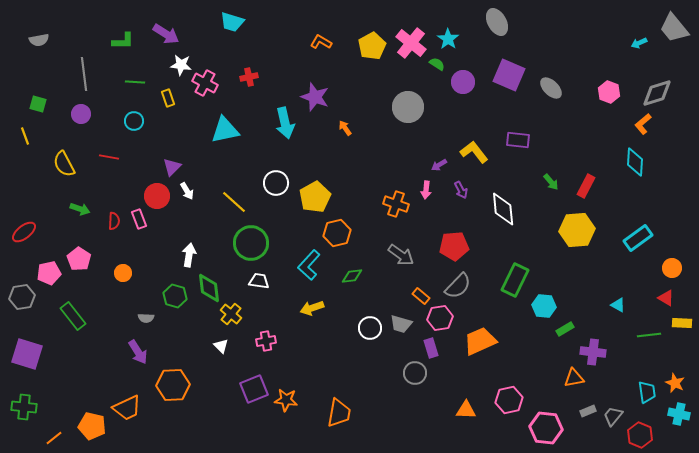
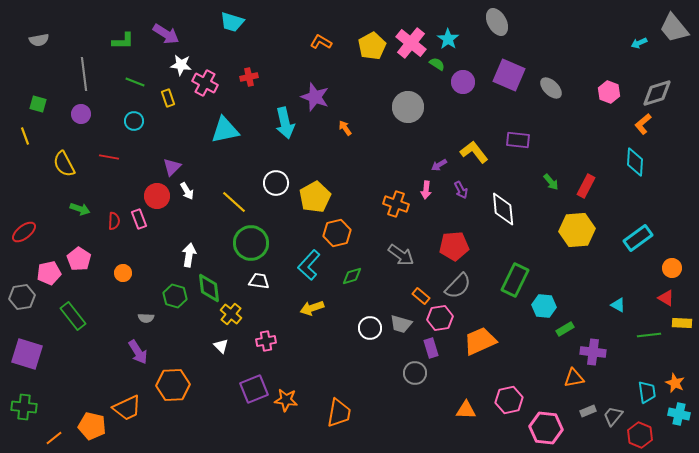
green line at (135, 82): rotated 18 degrees clockwise
green diamond at (352, 276): rotated 10 degrees counterclockwise
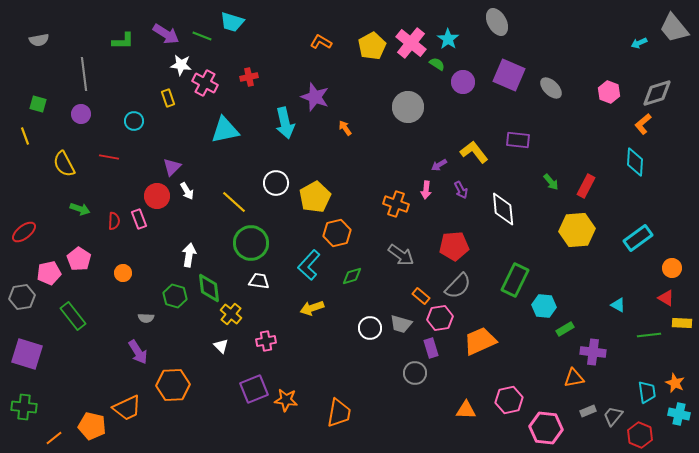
green line at (135, 82): moved 67 px right, 46 px up
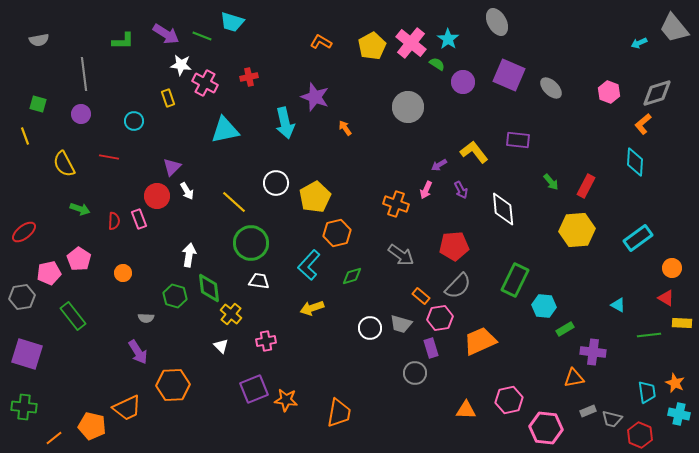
pink arrow at (426, 190): rotated 18 degrees clockwise
gray trapezoid at (613, 416): moved 1 px left, 3 px down; rotated 115 degrees counterclockwise
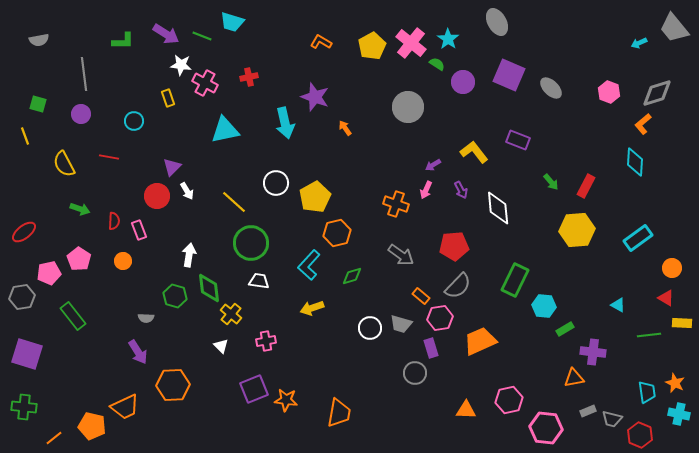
purple rectangle at (518, 140): rotated 15 degrees clockwise
purple arrow at (439, 165): moved 6 px left
white diamond at (503, 209): moved 5 px left, 1 px up
pink rectangle at (139, 219): moved 11 px down
orange circle at (123, 273): moved 12 px up
orange trapezoid at (127, 408): moved 2 px left, 1 px up
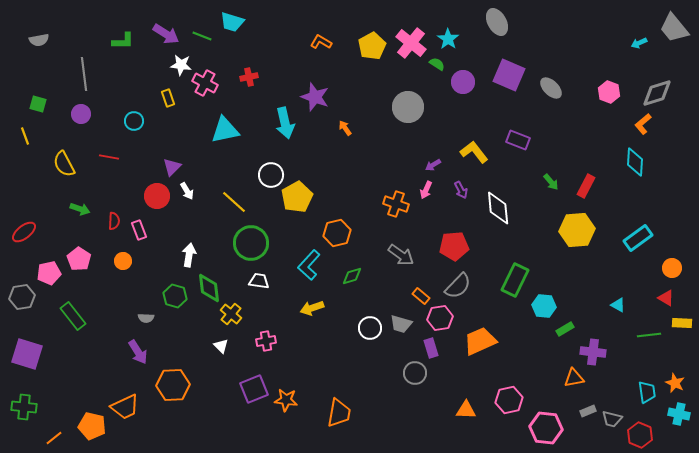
white circle at (276, 183): moved 5 px left, 8 px up
yellow pentagon at (315, 197): moved 18 px left
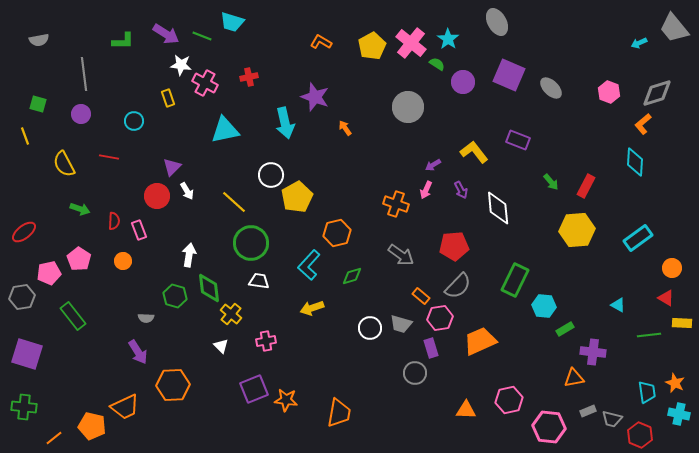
pink hexagon at (546, 428): moved 3 px right, 1 px up
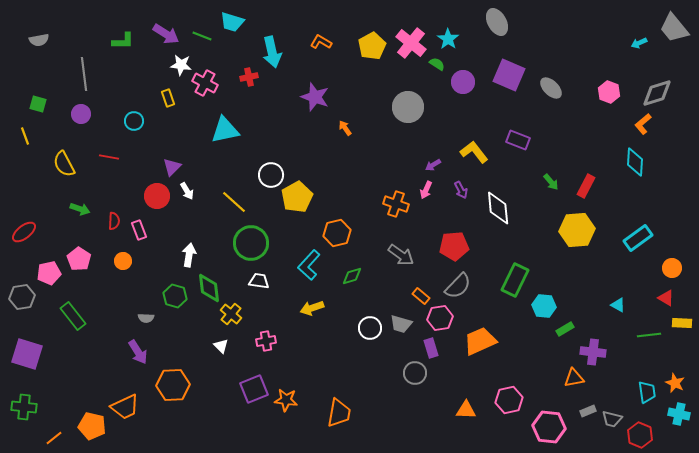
cyan arrow at (285, 123): moved 13 px left, 71 px up
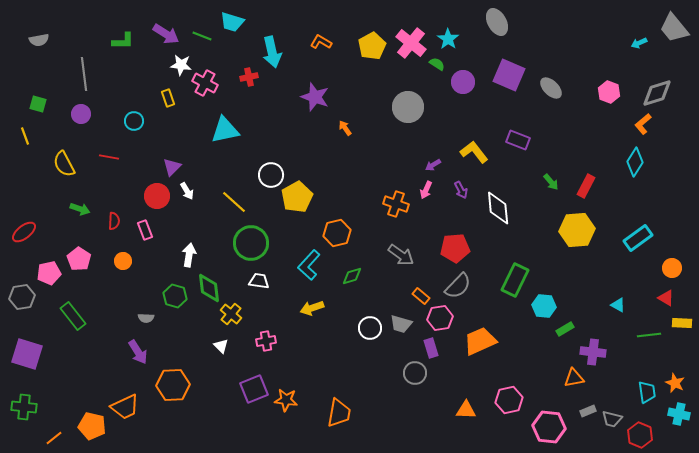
cyan diamond at (635, 162): rotated 28 degrees clockwise
pink rectangle at (139, 230): moved 6 px right
red pentagon at (454, 246): moved 1 px right, 2 px down
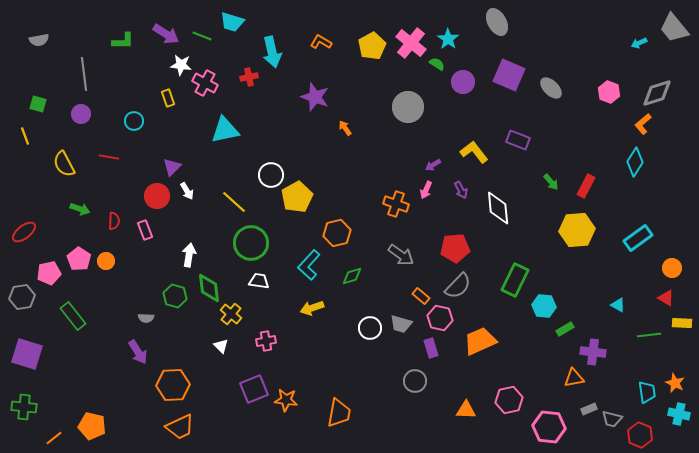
orange circle at (123, 261): moved 17 px left
pink hexagon at (440, 318): rotated 20 degrees clockwise
gray circle at (415, 373): moved 8 px down
orange trapezoid at (125, 407): moved 55 px right, 20 px down
gray rectangle at (588, 411): moved 1 px right, 2 px up
